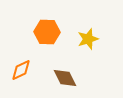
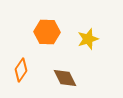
orange diamond: rotated 30 degrees counterclockwise
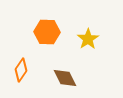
yellow star: rotated 15 degrees counterclockwise
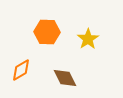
orange diamond: rotated 25 degrees clockwise
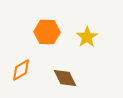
yellow star: moved 1 px left, 2 px up
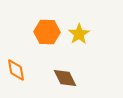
yellow star: moved 8 px left, 3 px up
orange diamond: moved 5 px left; rotated 70 degrees counterclockwise
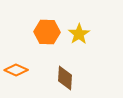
orange diamond: rotated 55 degrees counterclockwise
brown diamond: rotated 30 degrees clockwise
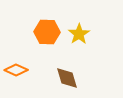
brown diamond: moved 2 px right; rotated 20 degrees counterclockwise
